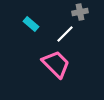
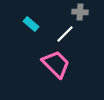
gray cross: rotated 14 degrees clockwise
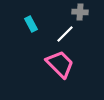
cyan rectangle: rotated 21 degrees clockwise
pink trapezoid: moved 4 px right
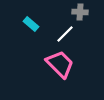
cyan rectangle: rotated 21 degrees counterclockwise
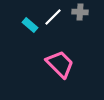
cyan rectangle: moved 1 px left, 1 px down
white line: moved 12 px left, 17 px up
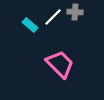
gray cross: moved 5 px left
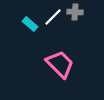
cyan rectangle: moved 1 px up
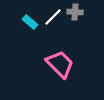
cyan rectangle: moved 2 px up
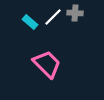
gray cross: moved 1 px down
pink trapezoid: moved 13 px left
